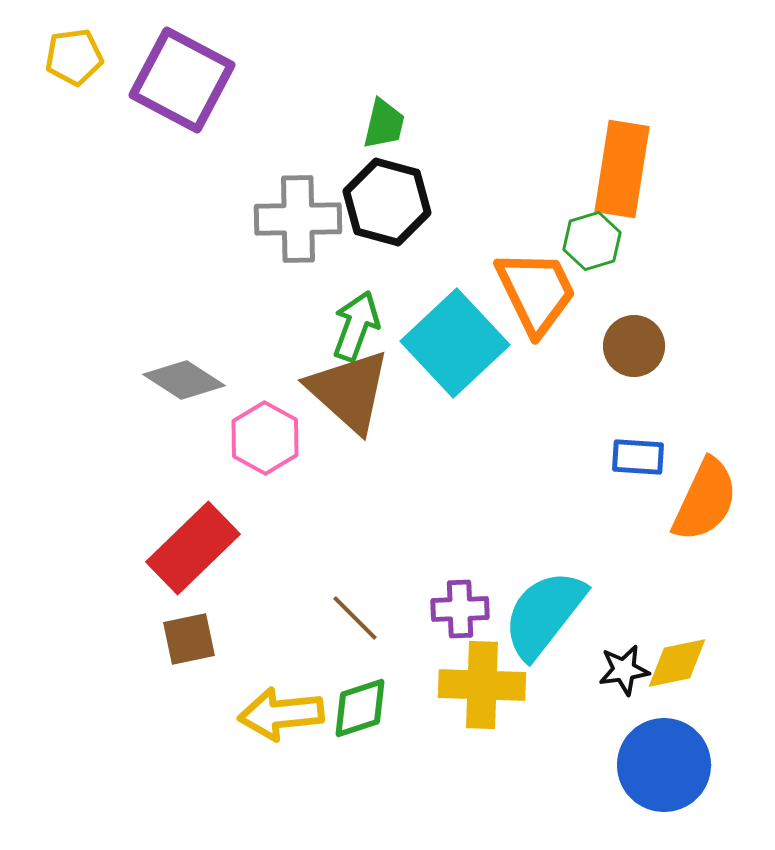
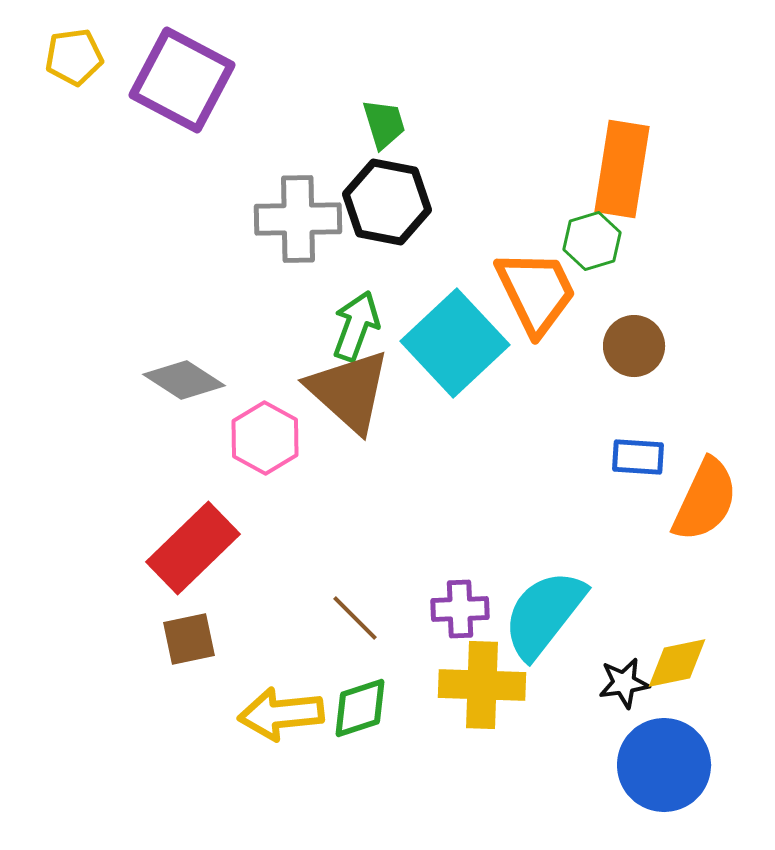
green trapezoid: rotated 30 degrees counterclockwise
black hexagon: rotated 4 degrees counterclockwise
black star: moved 13 px down
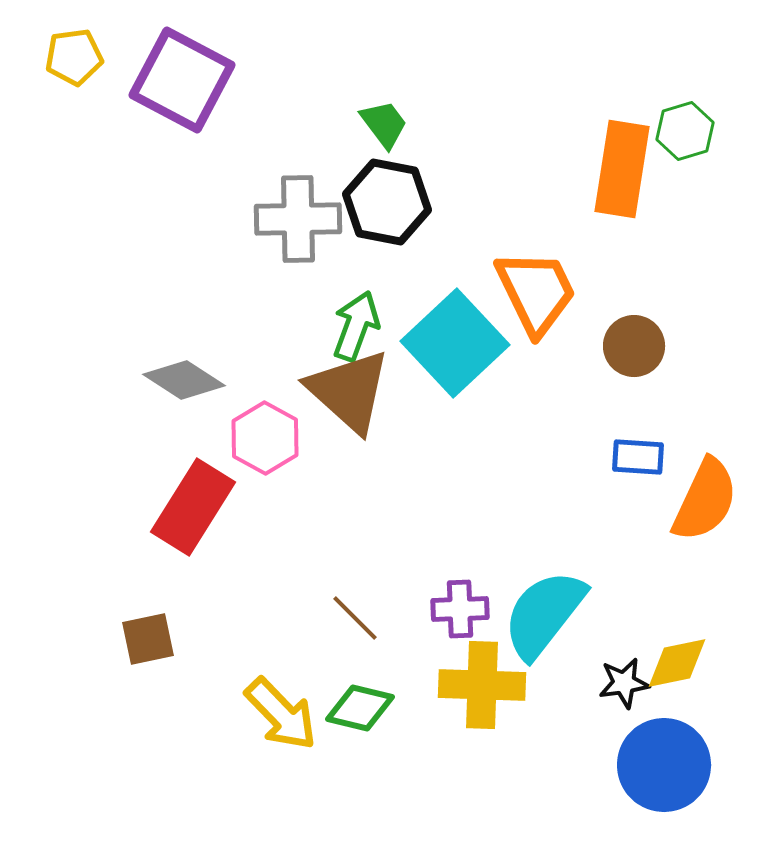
green trapezoid: rotated 20 degrees counterclockwise
green hexagon: moved 93 px right, 110 px up
red rectangle: moved 41 px up; rotated 14 degrees counterclockwise
brown square: moved 41 px left
green diamond: rotated 32 degrees clockwise
yellow arrow: rotated 128 degrees counterclockwise
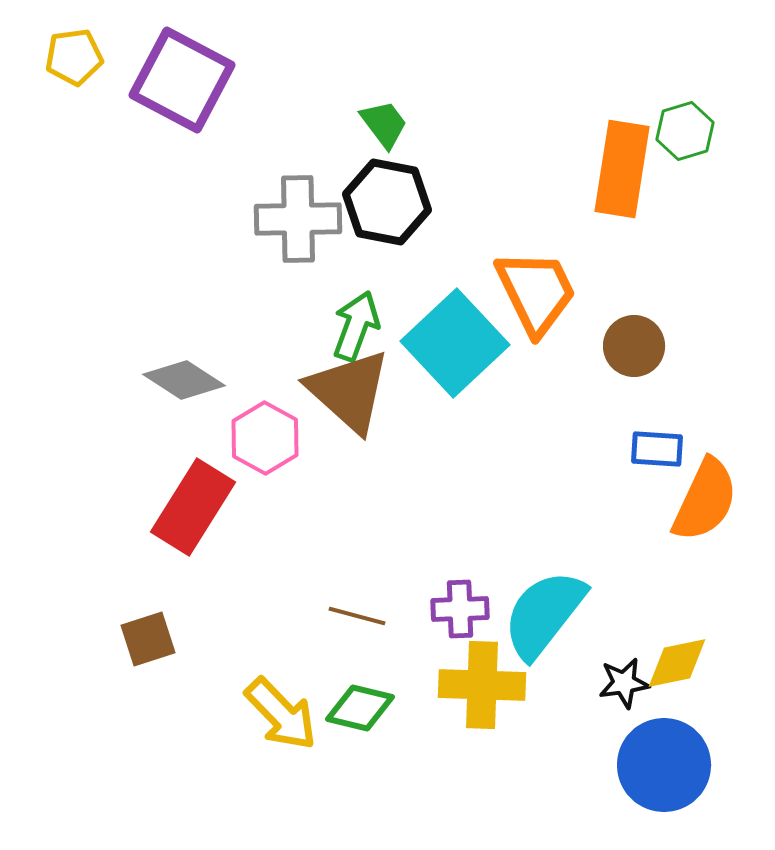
blue rectangle: moved 19 px right, 8 px up
brown line: moved 2 px right, 2 px up; rotated 30 degrees counterclockwise
brown square: rotated 6 degrees counterclockwise
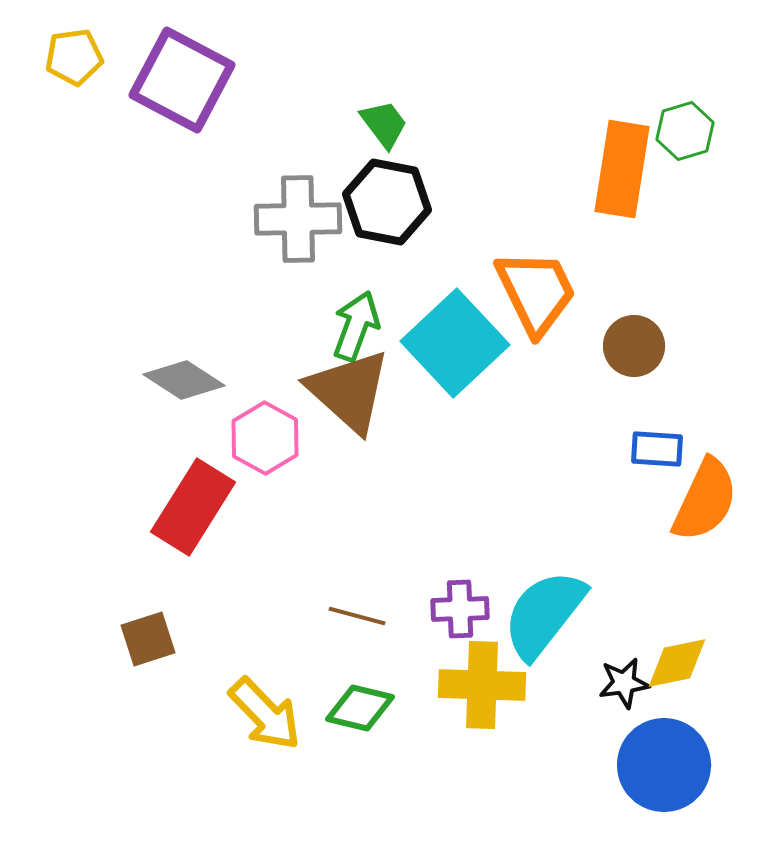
yellow arrow: moved 16 px left
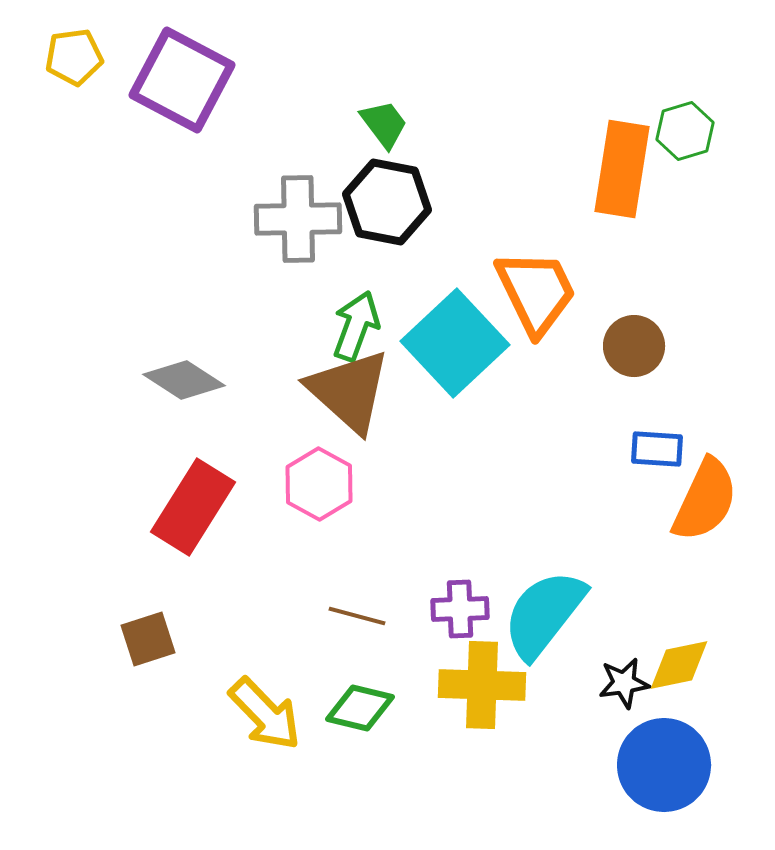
pink hexagon: moved 54 px right, 46 px down
yellow diamond: moved 2 px right, 2 px down
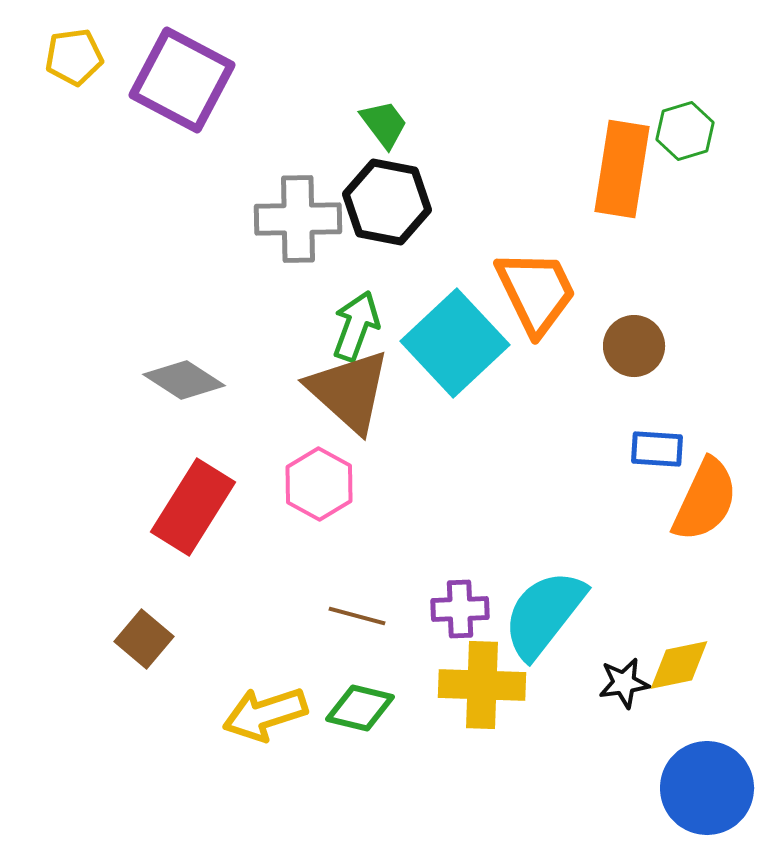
brown square: moved 4 px left; rotated 32 degrees counterclockwise
yellow arrow: rotated 116 degrees clockwise
blue circle: moved 43 px right, 23 px down
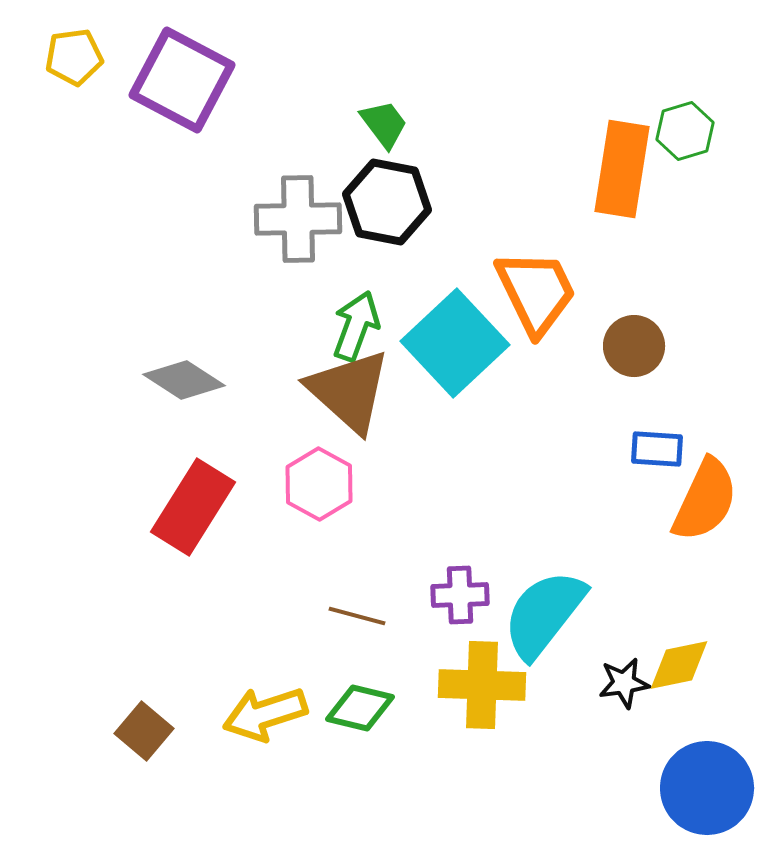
purple cross: moved 14 px up
brown square: moved 92 px down
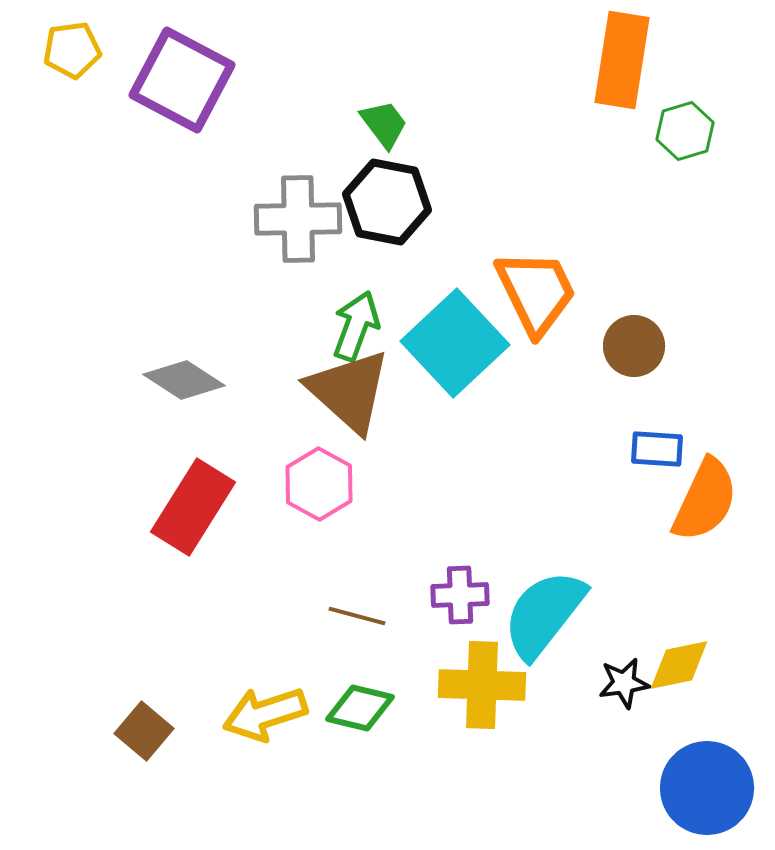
yellow pentagon: moved 2 px left, 7 px up
orange rectangle: moved 109 px up
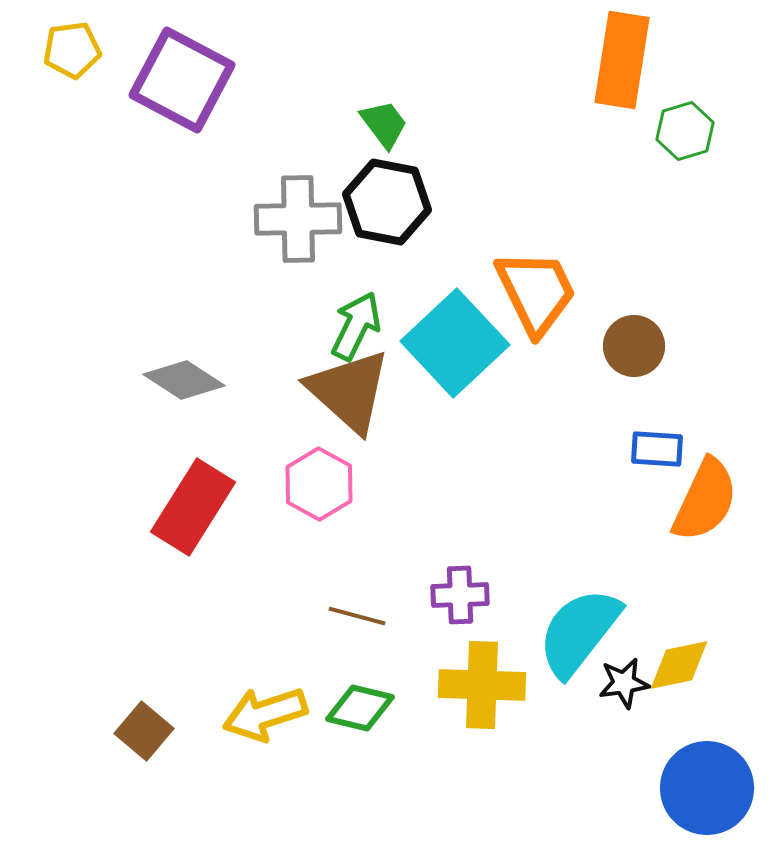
green arrow: rotated 6 degrees clockwise
cyan semicircle: moved 35 px right, 18 px down
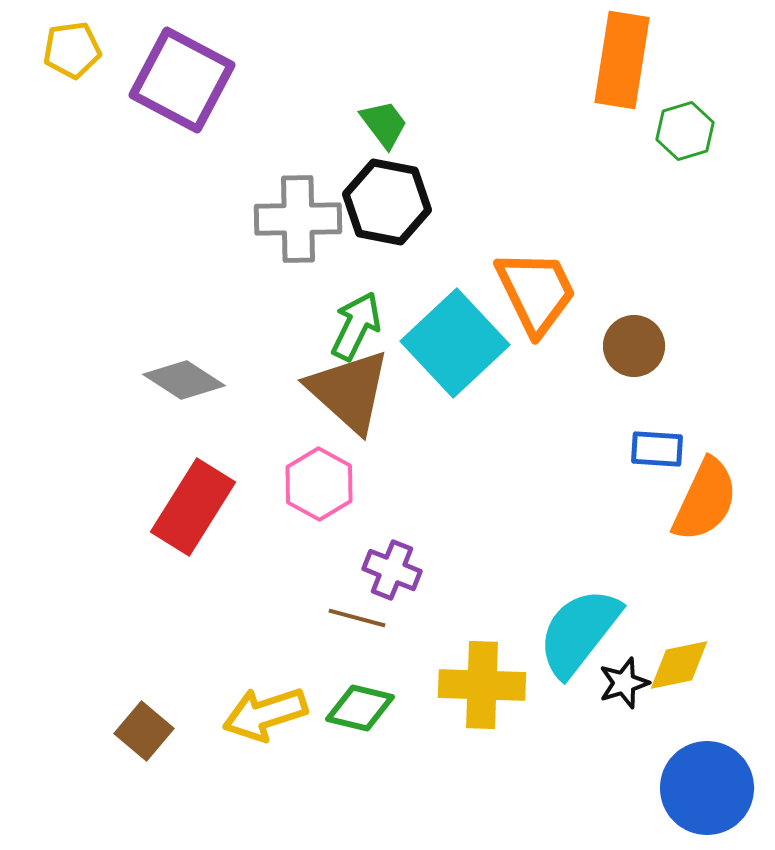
purple cross: moved 68 px left, 25 px up; rotated 24 degrees clockwise
brown line: moved 2 px down
black star: rotated 9 degrees counterclockwise
